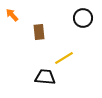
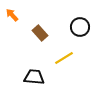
black circle: moved 3 px left, 9 px down
brown rectangle: moved 1 px right, 1 px down; rotated 35 degrees counterclockwise
black trapezoid: moved 11 px left
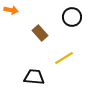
orange arrow: moved 1 px left, 5 px up; rotated 144 degrees clockwise
black circle: moved 8 px left, 10 px up
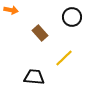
yellow line: rotated 12 degrees counterclockwise
